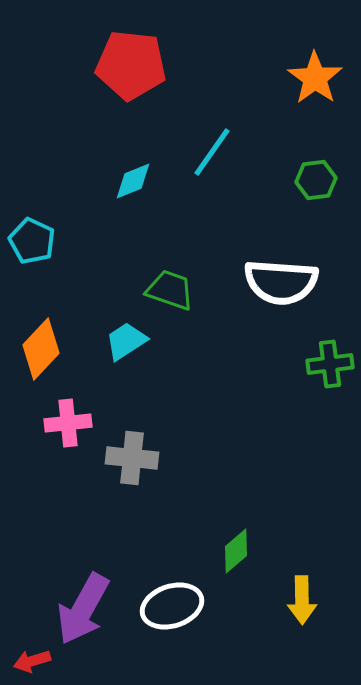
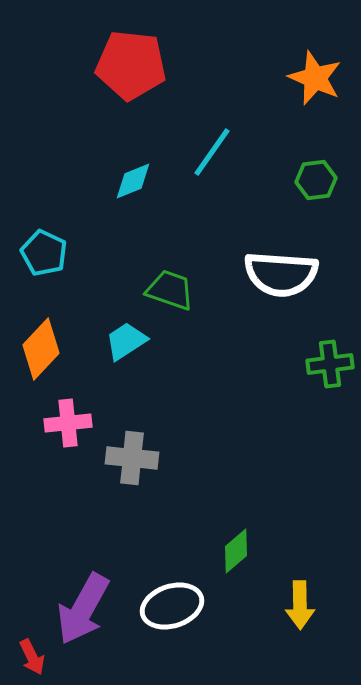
orange star: rotated 12 degrees counterclockwise
cyan pentagon: moved 12 px right, 12 px down
white semicircle: moved 8 px up
yellow arrow: moved 2 px left, 5 px down
red arrow: moved 4 px up; rotated 99 degrees counterclockwise
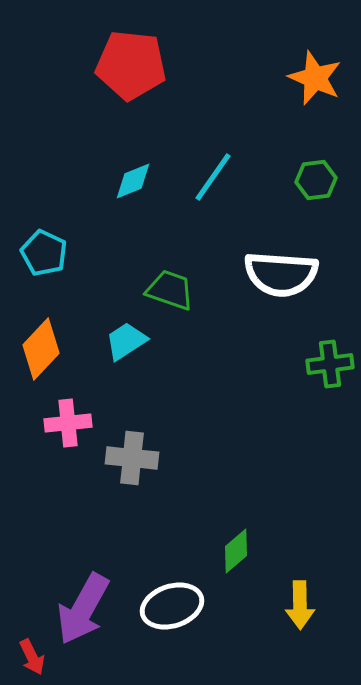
cyan line: moved 1 px right, 25 px down
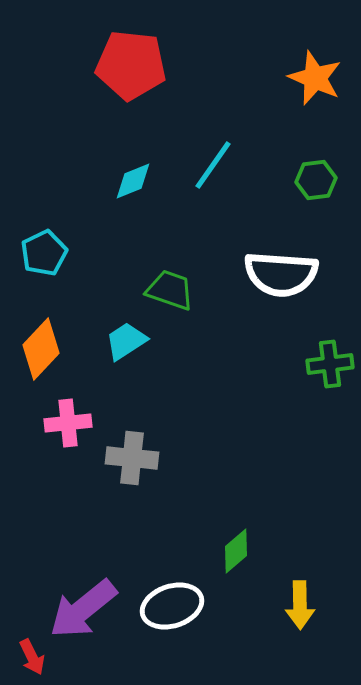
cyan line: moved 12 px up
cyan pentagon: rotated 21 degrees clockwise
purple arrow: rotated 22 degrees clockwise
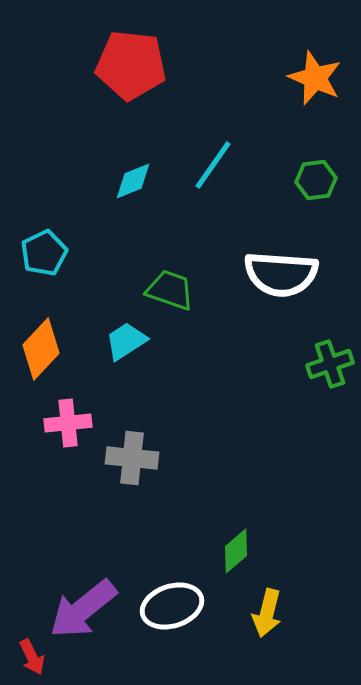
green cross: rotated 12 degrees counterclockwise
yellow arrow: moved 33 px left, 8 px down; rotated 15 degrees clockwise
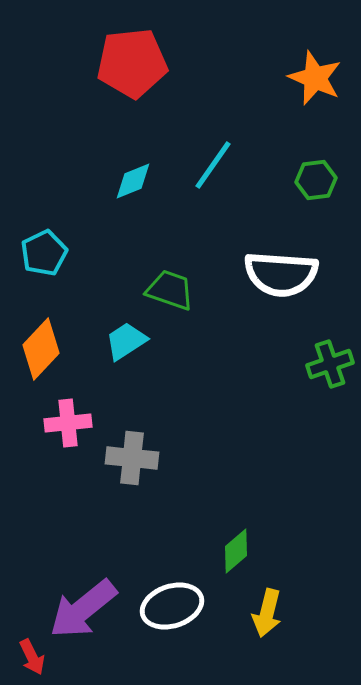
red pentagon: moved 1 px right, 2 px up; rotated 12 degrees counterclockwise
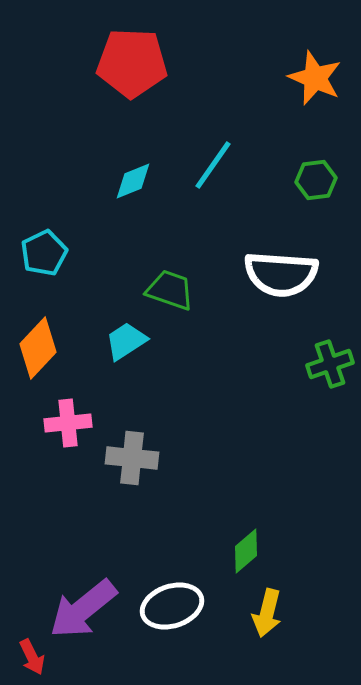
red pentagon: rotated 8 degrees clockwise
orange diamond: moved 3 px left, 1 px up
green diamond: moved 10 px right
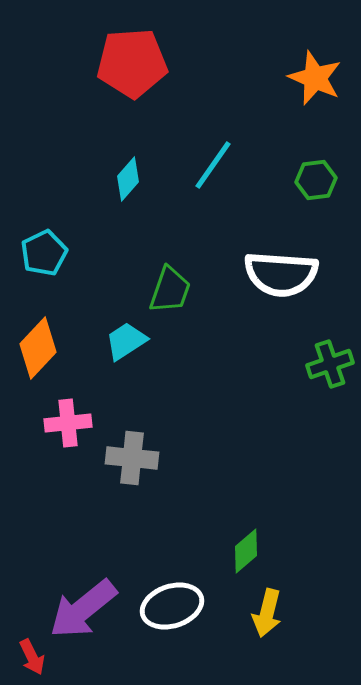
red pentagon: rotated 6 degrees counterclockwise
cyan diamond: moved 5 px left, 2 px up; rotated 27 degrees counterclockwise
green trapezoid: rotated 90 degrees clockwise
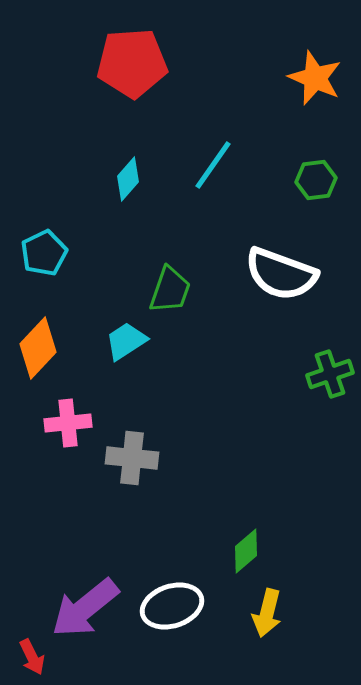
white semicircle: rotated 16 degrees clockwise
green cross: moved 10 px down
purple arrow: moved 2 px right, 1 px up
